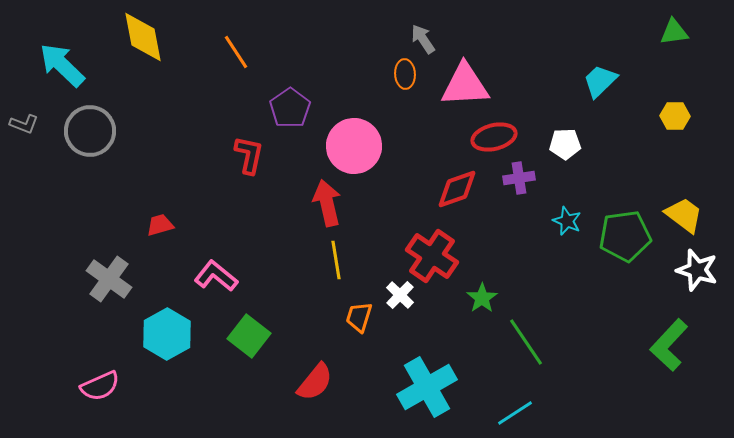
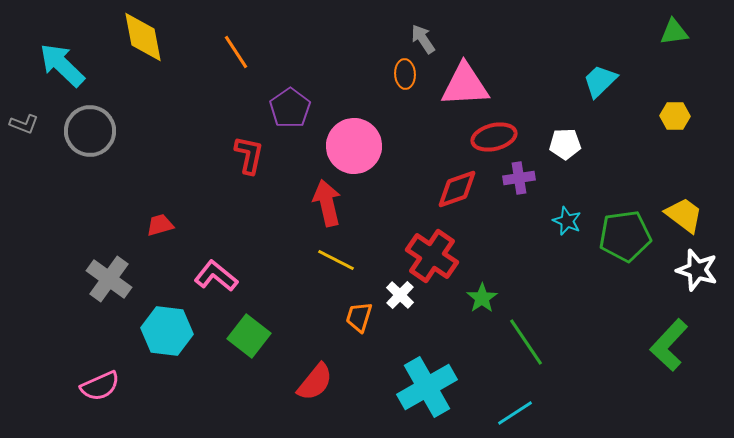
yellow line: rotated 54 degrees counterclockwise
cyan hexagon: moved 3 px up; rotated 24 degrees counterclockwise
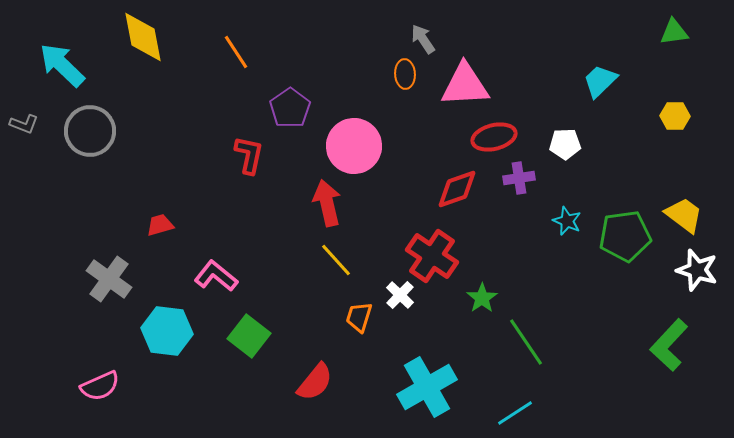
yellow line: rotated 21 degrees clockwise
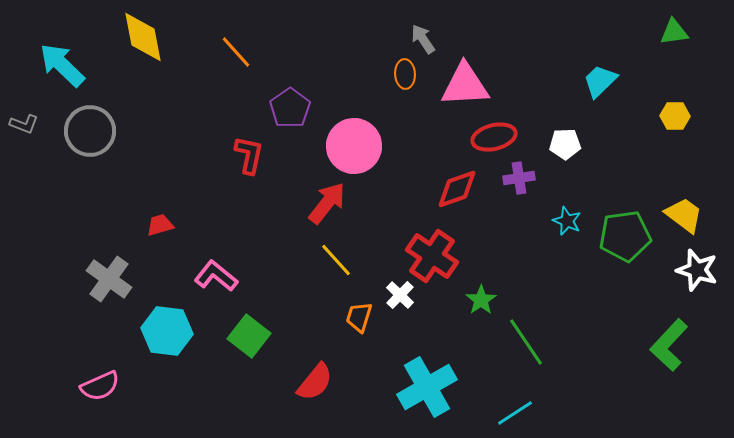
orange line: rotated 9 degrees counterclockwise
red arrow: rotated 51 degrees clockwise
green star: moved 1 px left, 2 px down
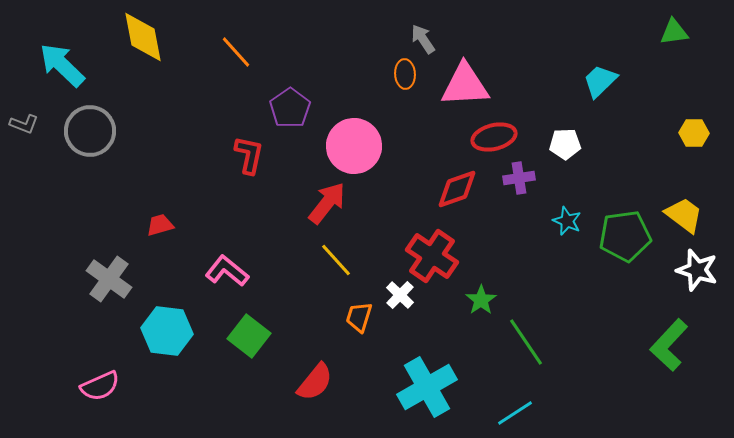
yellow hexagon: moved 19 px right, 17 px down
pink L-shape: moved 11 px right, 5 px up
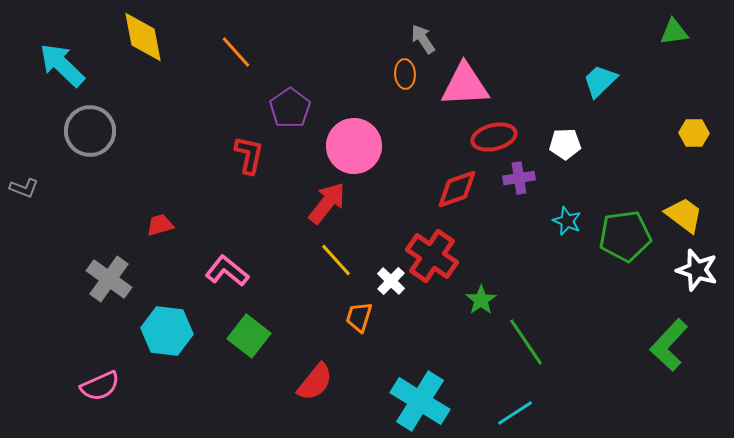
gray L-shape: moved 64 px down
white cross: moved 9 px left, 14 px up
cyan cross: moved 7 px left, 14 px down; rotated 28 degrees counterclockwise
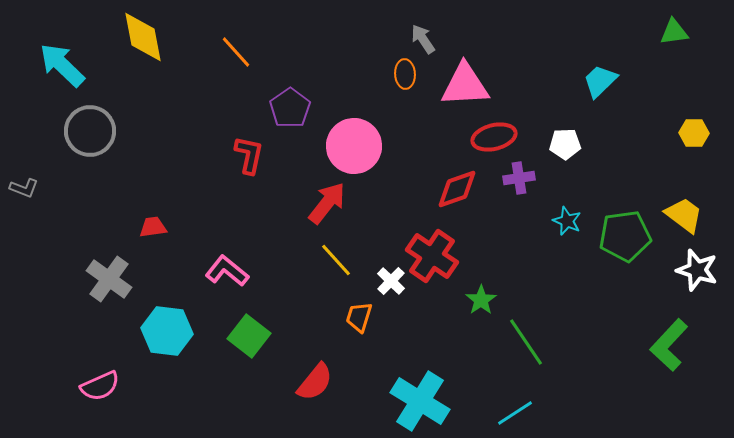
red trapezoid: moved 7 px left, 2 px down; rotated 8 degrees clockwise
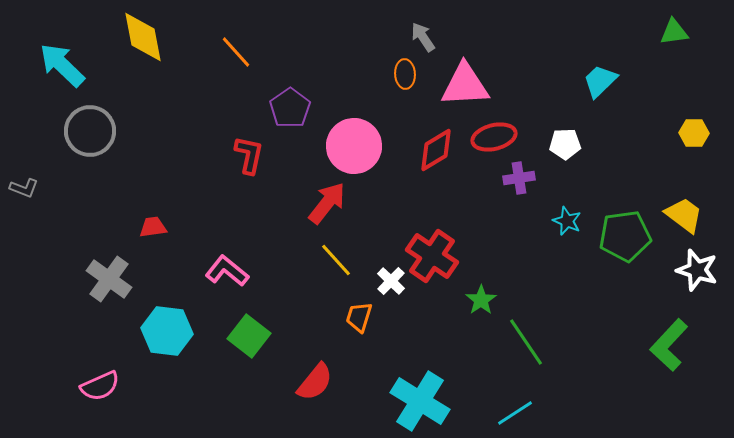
gray arrow: moved 2 px up
red diamond: moved 21 px left, 39 px up; rotated 12 degrees counterclockwise
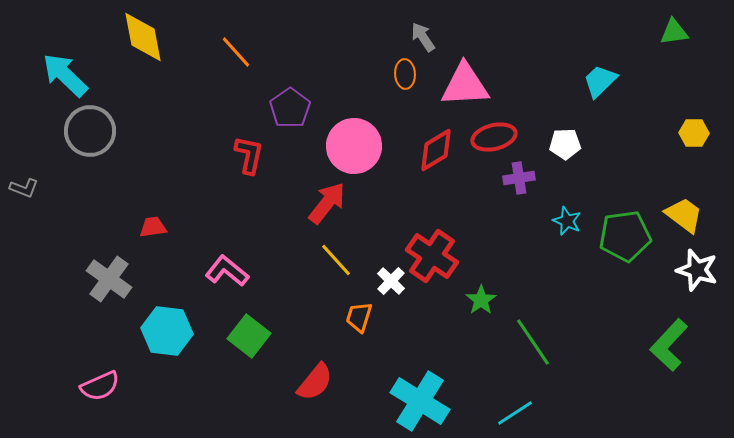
cyan arrow: moved 3 px right, 10 px down
green line: moved 7 px right
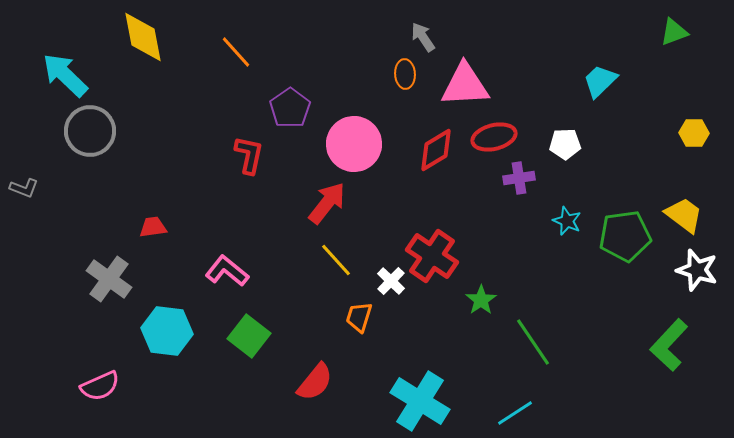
green triangle: rotated 12 degrees counterclockwise
pink circle: moved 2 px up
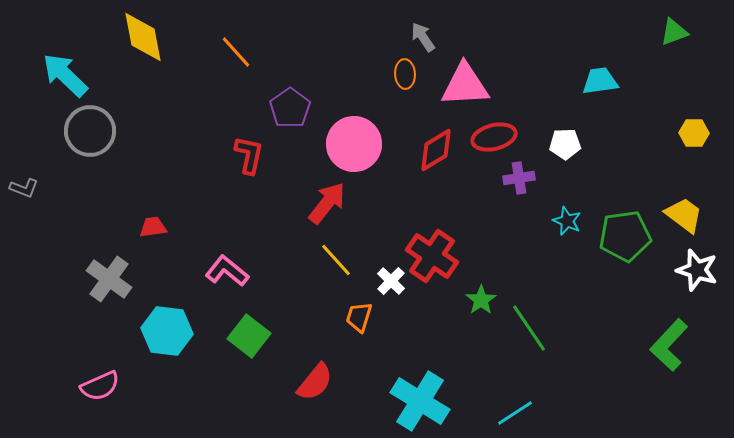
cyan trapezoid: rotated 36 degrees clockwise
green line: moved 4 px left, 14 px up
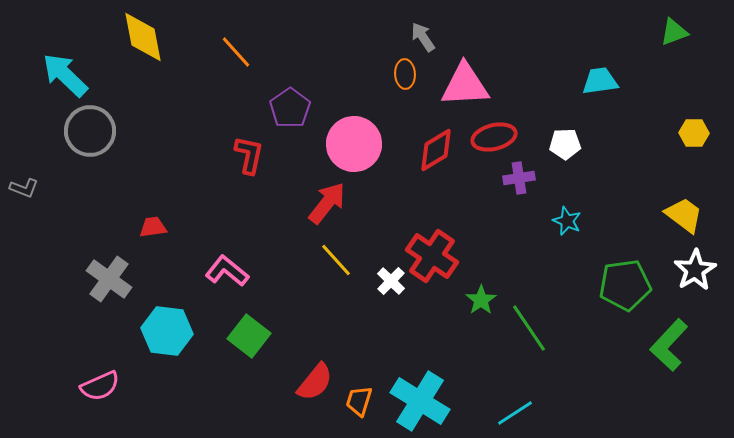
green pentagon: moved 49 px down
white star: moved 2 px left; rotated 24 degrees clockwise
orange trapezoid: moved 84 px down
